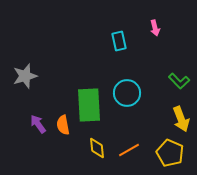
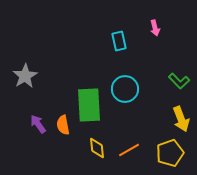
gray star: rotated 15 degrees counterclockwise
cyan circle: moved 2 px left, 4 px up
yellow pentagon: rotated 28 degrees clockwise
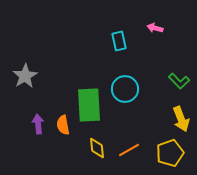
pink arrow: rotated 119 degrees clockwise
purple arrow: rotated 30 degrees clockwise
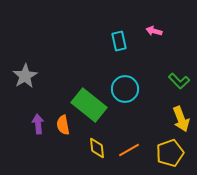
pink arrow: moved 1 px left, 3 px down
green rectangle: rotated 48 degrees counterclockwise
